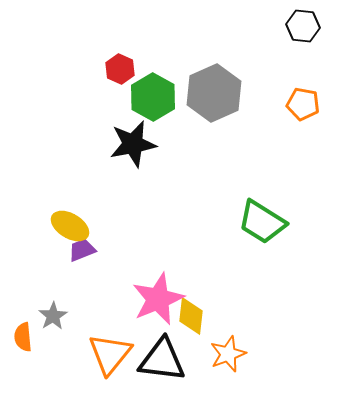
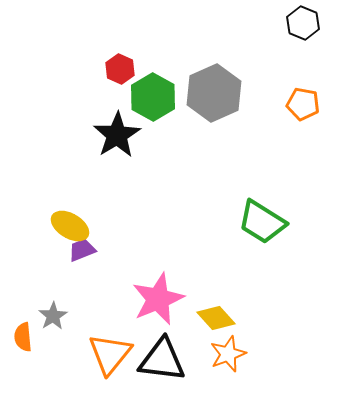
black hexagon: moved 3 px up; rotated 16 degrees clockwise
black star: moved 16 px left, 9 px up; rotated 21 degrees counterclockwise
yellow diamond: moved 25 px right, 2 px down; rotated 48 degrees counterclockwise
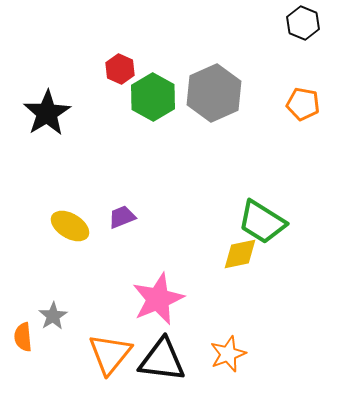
black star: moved 70 px left, 22 px up
purple trapezoid: moved 40 px right, 33 px up
yellow diamond: moved 24 px right, 64 px up; rotated 60 degrees counterclockwise
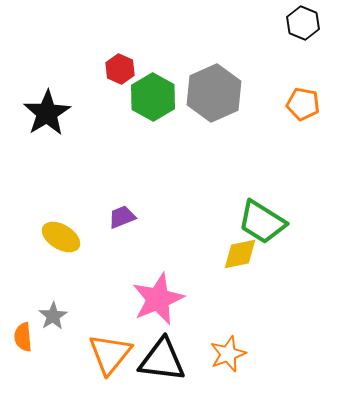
yellow ellipse: moved 9 px left, 11 px down
